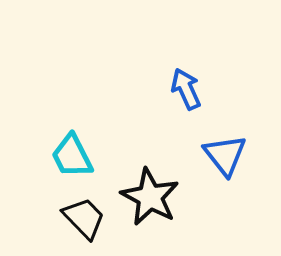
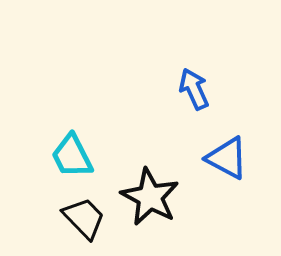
blue arrow: moved 8 px right
blue triangle: moved 2 px right, 3 px down; rotated 24 degrees counterclockwise
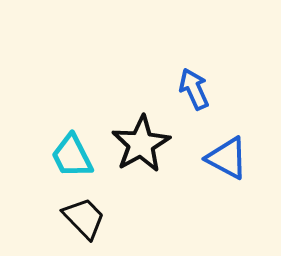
black star: moved 9 px left, 53 px up; rotated 14 degrees clockwise
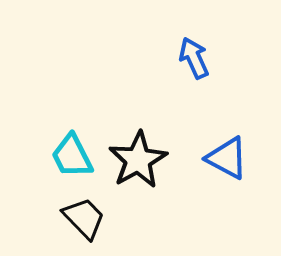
blue arrow: moved 31 px up
black star: moved 3 px left, 16 px down
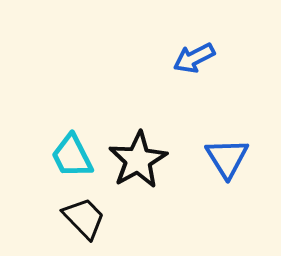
blue arrow: rotated 93 degrees counterclockwise
blue triangle: rotated 30 degrees clockwise
